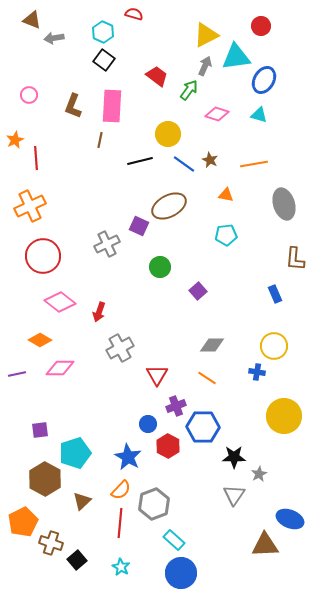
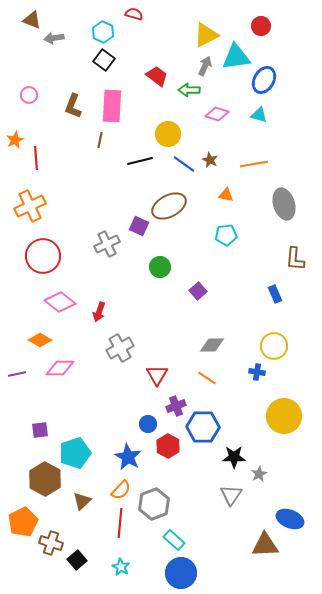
green arrow at (189, 90): rotated 125 degrees counterclockwise
gray triangle at (234, 495): moved 3 px left
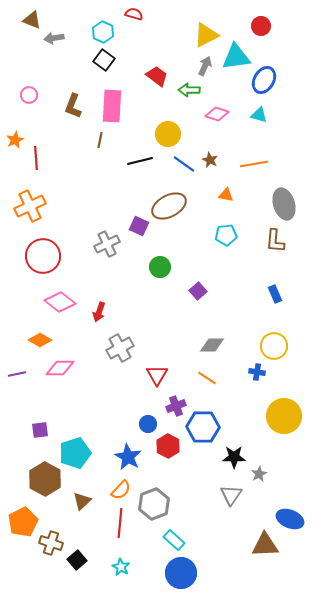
brown L-shape at (295, 259): moved 20 px left, 18 px up
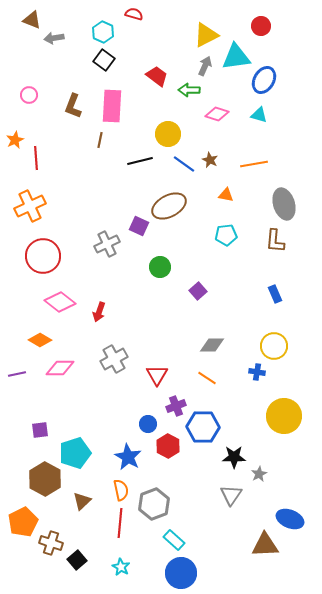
gray cross at (120, 348): moved 6 px left, 11 px down
orange semicircle at (121, 490): rotated 55 degrees counterclockwise
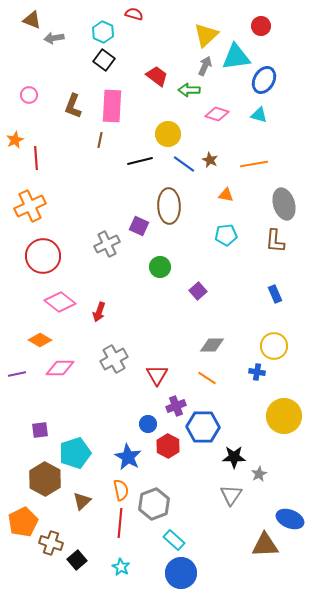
yellow triangle at (206, 35): rotated 16 degrees counterclockwise
brown ellipse at (169, 206): rotated 64 degrees counterclockwise
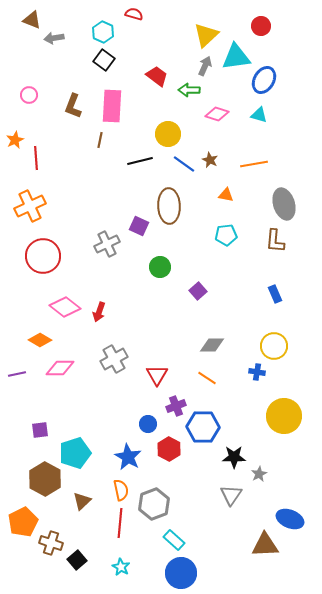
pink diamond at (60, 302): moved 5 px right, 5 px down
red hexagon at (168, 446): moved 1 px right, 3 px down
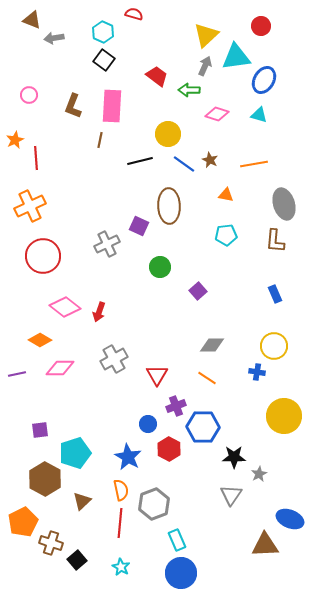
cyan rectangle at (174, 540): moved 3 px right; rotated 25 degrees clockwise
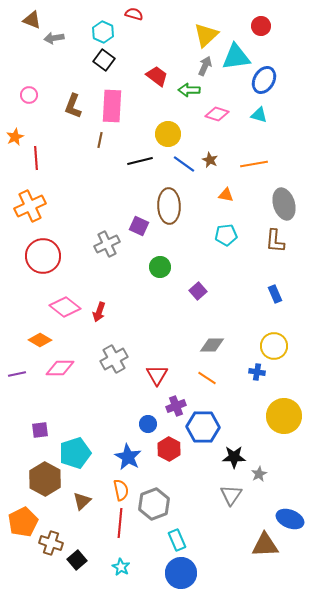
orange star at (15, 140): moved 3 px up
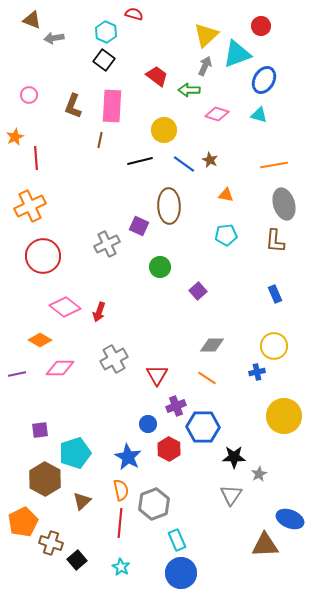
cyan hexagon at (103, 32): moved 3 px right
cyan triangle at (236, 57): moved 1 px right, 3 px up; rotated 12 degrees counterclockwise
yellow circle at (168, 134): moved 4 px left, 4 px up
orange line at (254, 164): moved 20 px right, 1 px down
blue cross at (257, 372): rotated 21 degrees counterclockwise
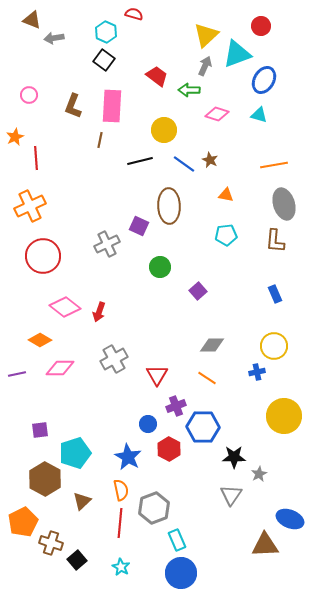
gray hexagon at (154, 504): moved 4 px down
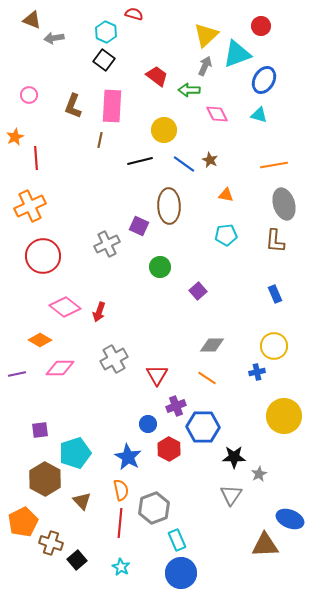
pink diamond at (217, 114): rotated 45 degrees clockwise
brown triangle at (82, 501): rotated 30 degrees counterclockwise
